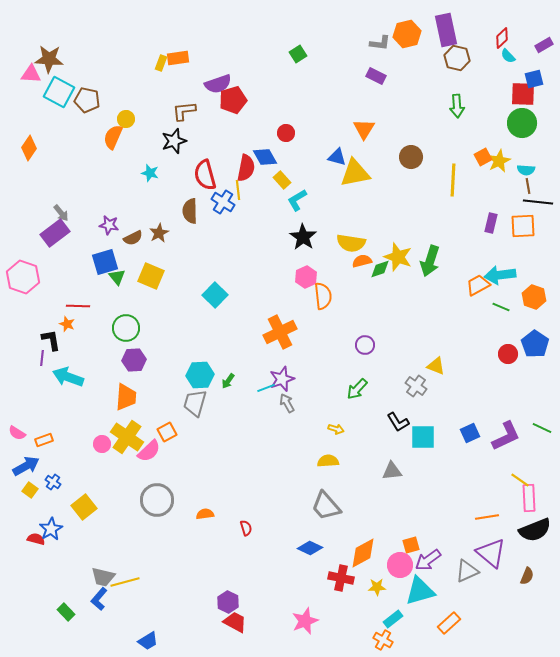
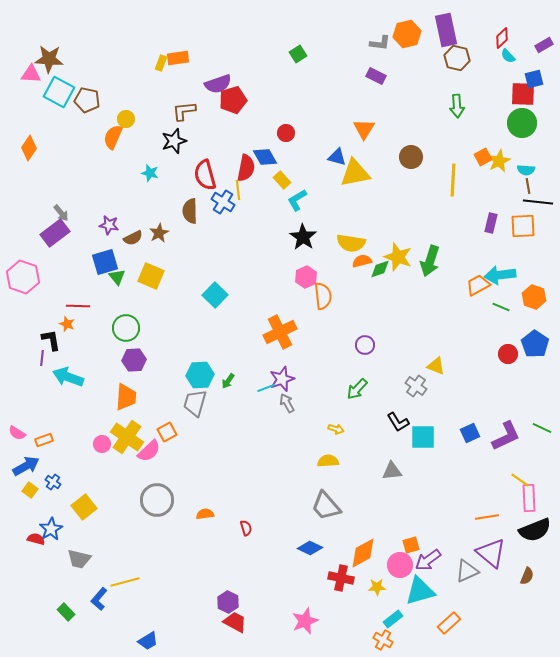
gray trapezoid at (103, 577): moved 24 px left, 18 px up
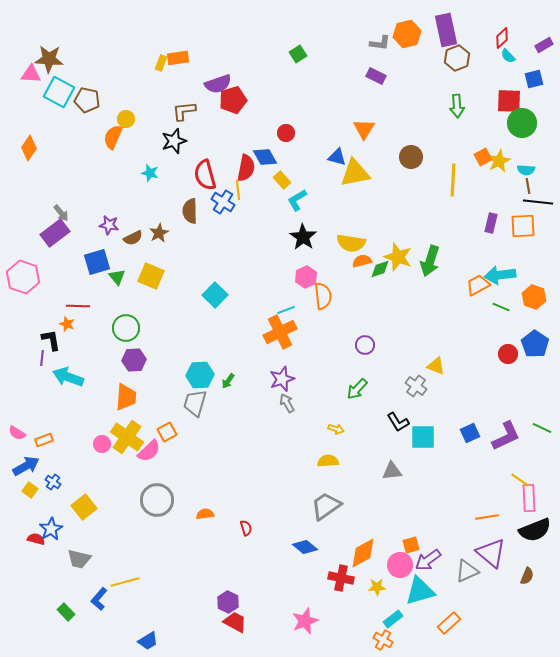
brown hexagon at (457, 58): rotated 25 degrees clockwise
red square at (523, 94): moved 14 px left, 7 px down
blue square at (105, 262): moved 8 px left
cyan line at (266, 388): moved 20 px right, 78 px up
gray trapezoid at (326, 506): rotated 96 degrees clockwise
blue diamond at (310, 548): moved 5 px left, 1 px up; rotated 15 degrees clockwise
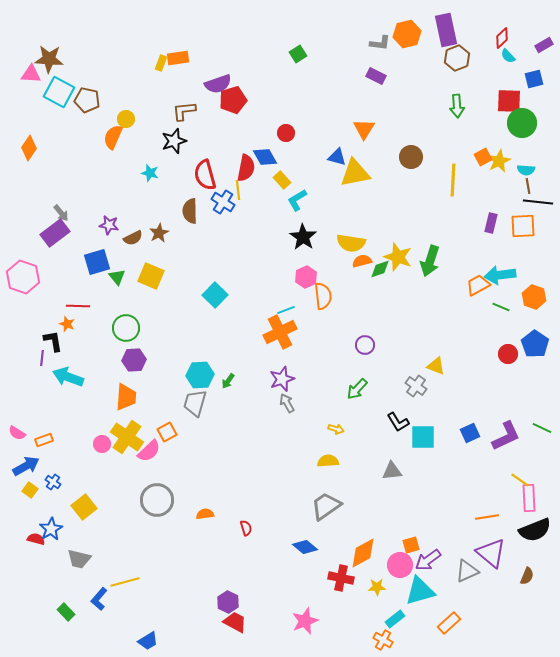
black L-shape at (51, 340): moved 2 px right, 1 px down
cyan rectangle at (393, 619): moved 2 px right
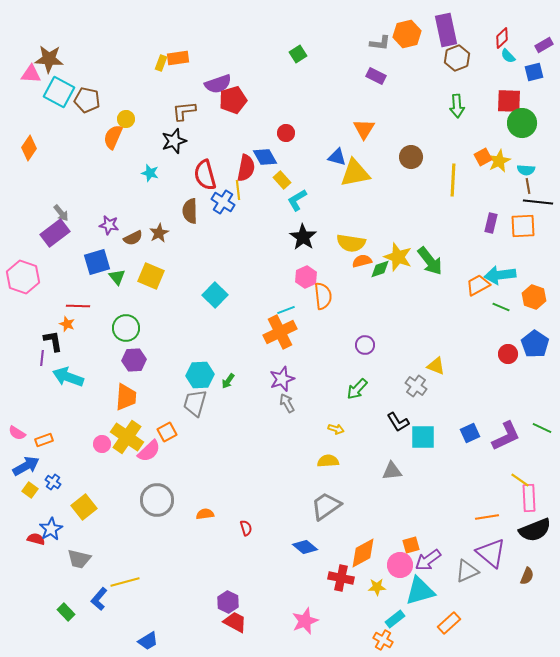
blue square at (534, 79): moved 7 px up
green arrow at (430, 261): rotated 56 degrees counterclockwise
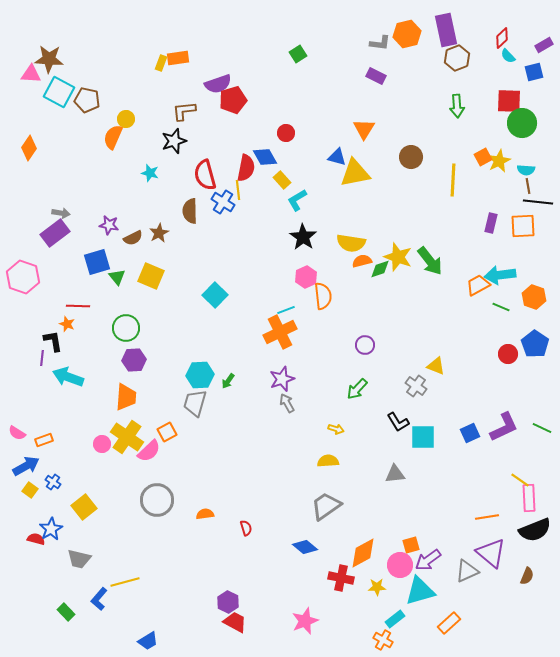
gray arrow at (61, 213): rotated 42 degrees counterclockwise
purple L-shape at (506, 436): moved 2 px left, 9 px up
gray triangle at (392, 471): moved 3 px right, 3 px down
